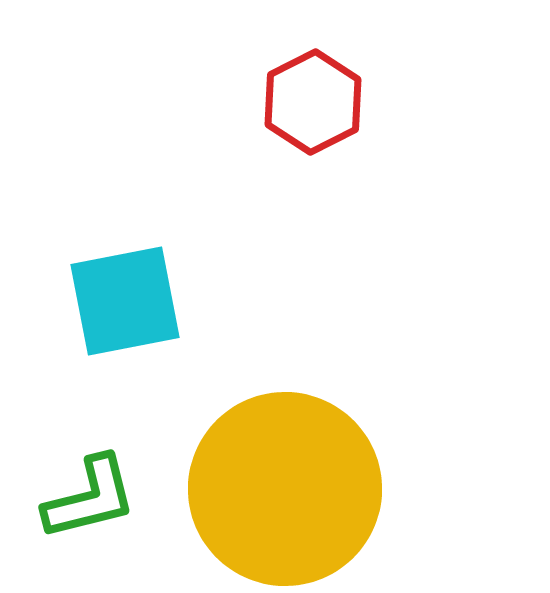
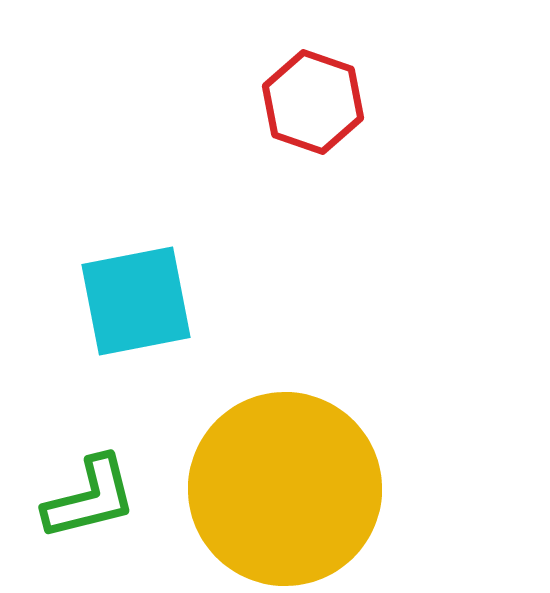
red hexagon: rotated 14 degrees counterclockwise
cyan square: moved 11 px right
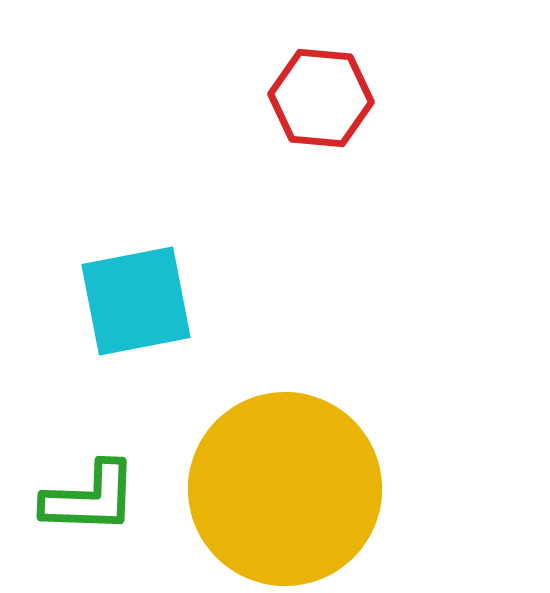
red hexagon: moved 8 px right, 4 px up; rotated 14 degrees counterclockwise
green L-shape: rotated 16 degrees clockwise
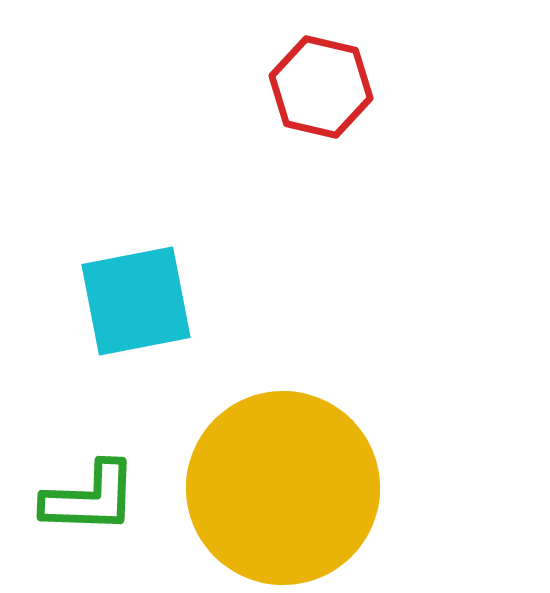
red hexagon: moved 11 px up; rotated 8 degrees clockwise
yellow circle: moved 2 px left, 1 px up
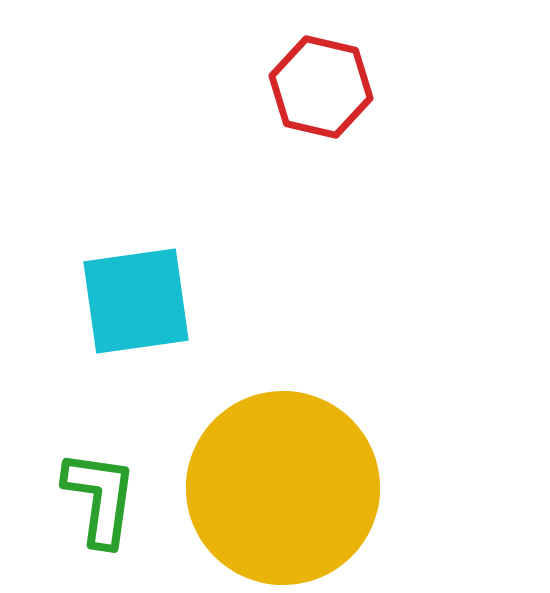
cyan square: rotated 3 degrees clockwise
green L-shape: moved 10 px right; rotated 84 degrees counterclockwise
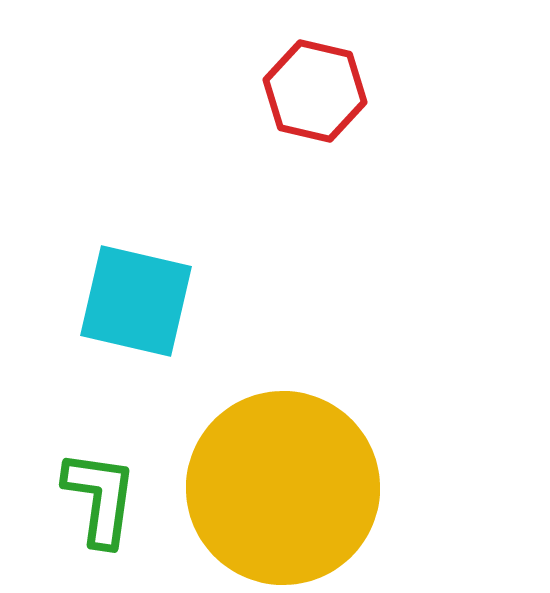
red hexagon: moved 6 px left, 4 px down
cyan square: rotated 21 degrees clockwise
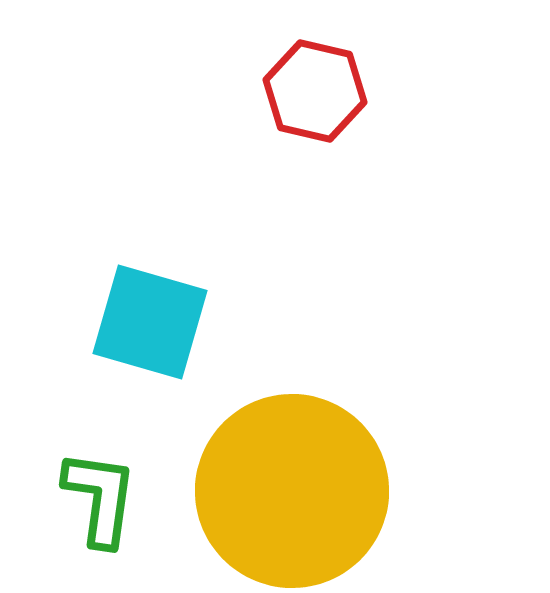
cyan square: moved 14 px right, 21 px down; rotated 3 degrees clockwise
yellow circle: moved 9 px right, 3 px down
